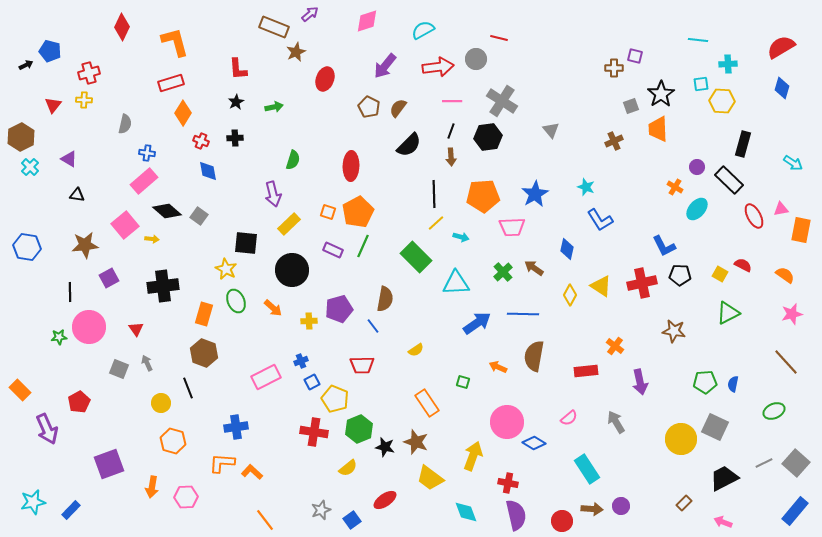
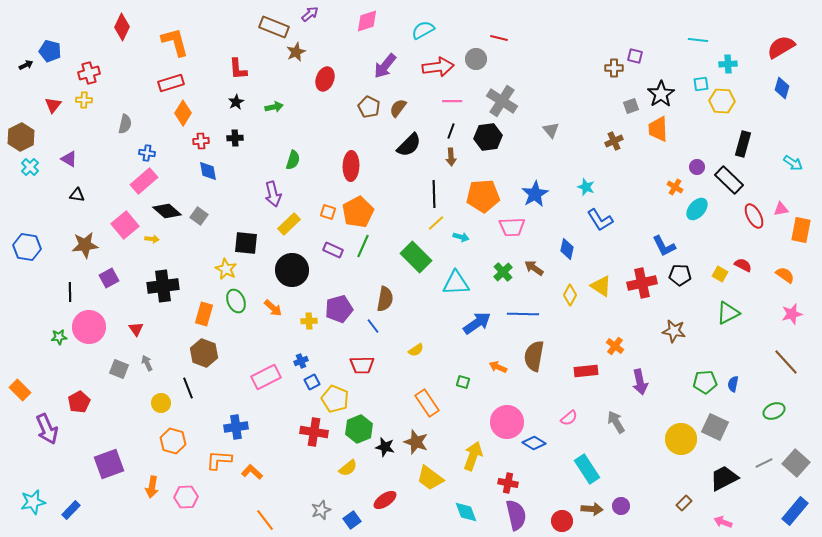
red cross at (201, 141): rotated 28 degrees counterclockwise
orange L-shape at (222, 463): moved 3 px left, 3 px up
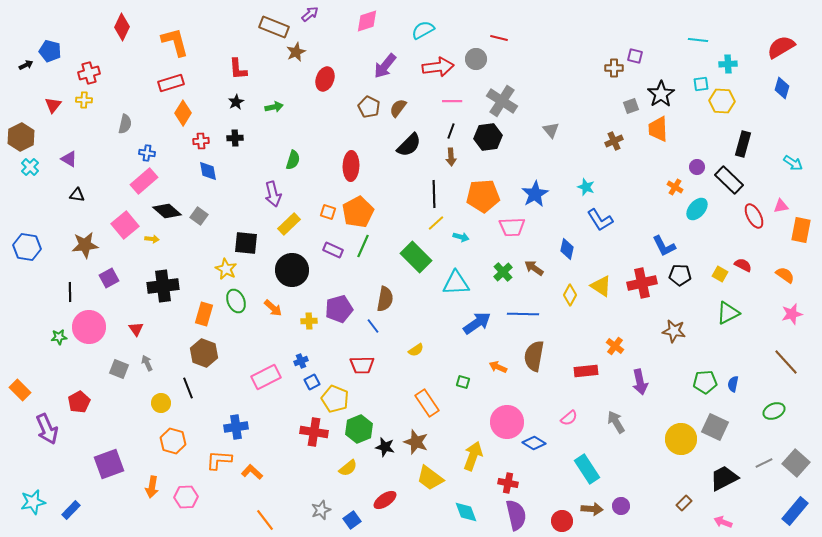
pink triangle at (781, 209): moved 3 px up
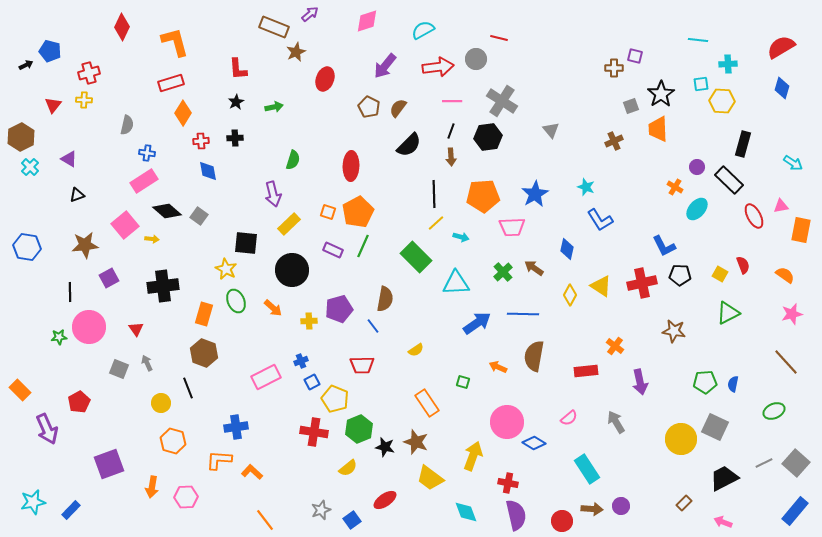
gray semicircle at (125, 124): moved 2 px right, 1 px down
pink rectangle at (144, 181): rotated 8 degrees clockwise
black triangle at (77, 195): rotated 28 degrees counterclockwise
red semicircle at (743, 265): rotated 42 degrees clockwise
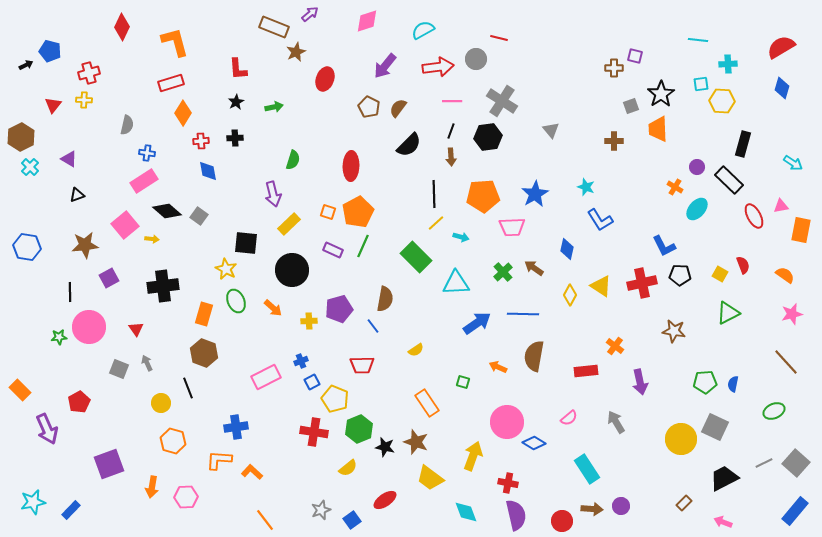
brown cross at (614, 141): rotated 24 degrees clockwise
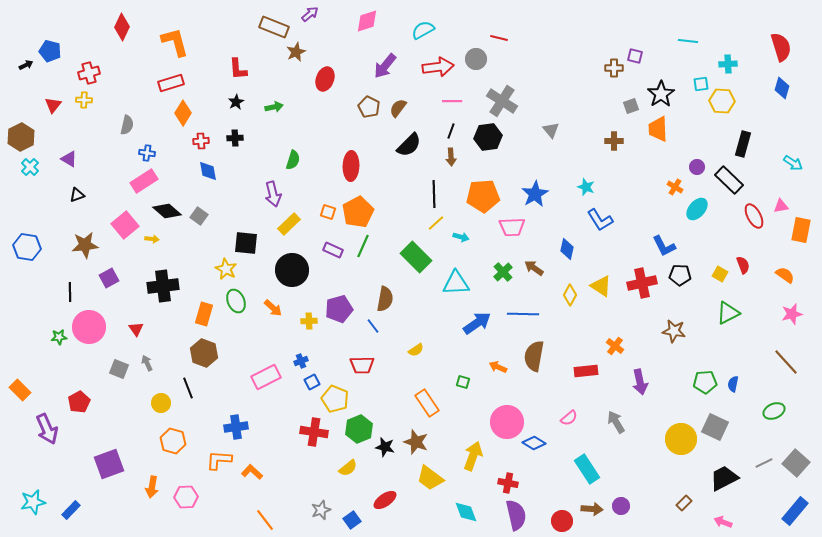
cyan line at (698, 40): moved 10 px left, 1 px down
red semicircle at (781, 47): rotated 104 degrees clockwise
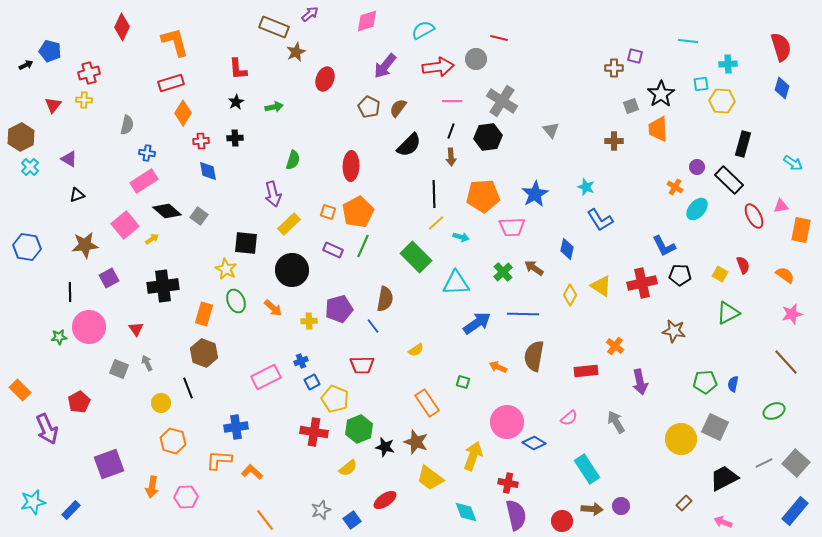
yellow arrow at (152, 239): rotated 40 degrees counterclockwise
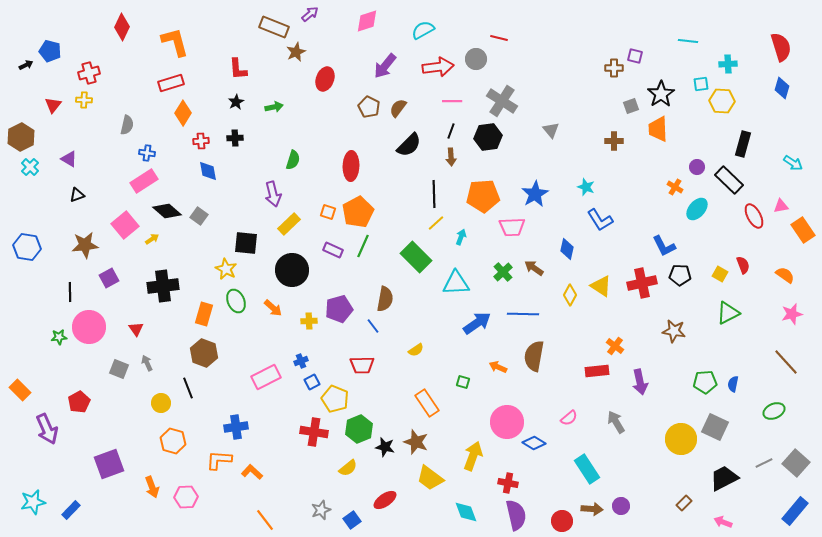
orange rectangle at (801, 230): moved 2 px right; rotated 45 degrees counterclockwise
cyan arrow at (461, 237): rotated 84 degrees counterclockwise
red rectangle at (586, 371): moved 11 px right
orange arrow at (152, 487): rotated 30 degrees counterclockwise
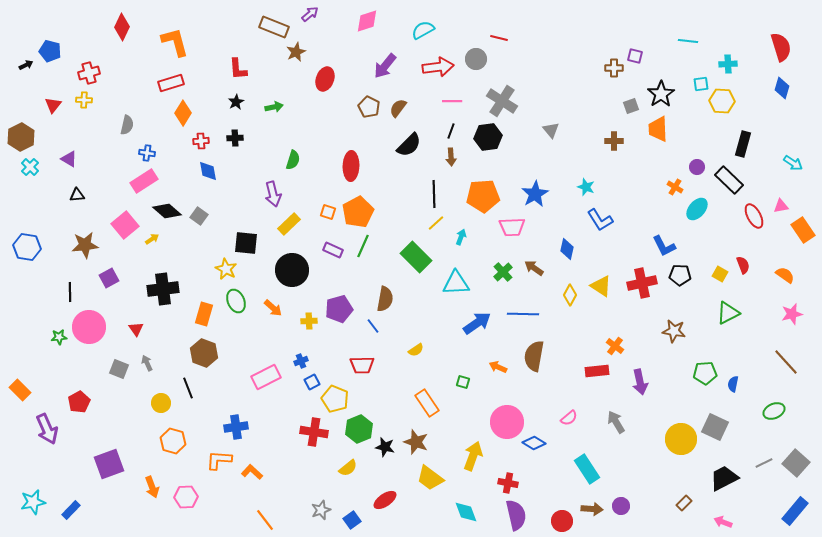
black triangle at (77, 195): rotated 14 degrees clockwise
black cross at (163, 286): moved 3 px down
green pentagon at (705, 382): moved 9 px up
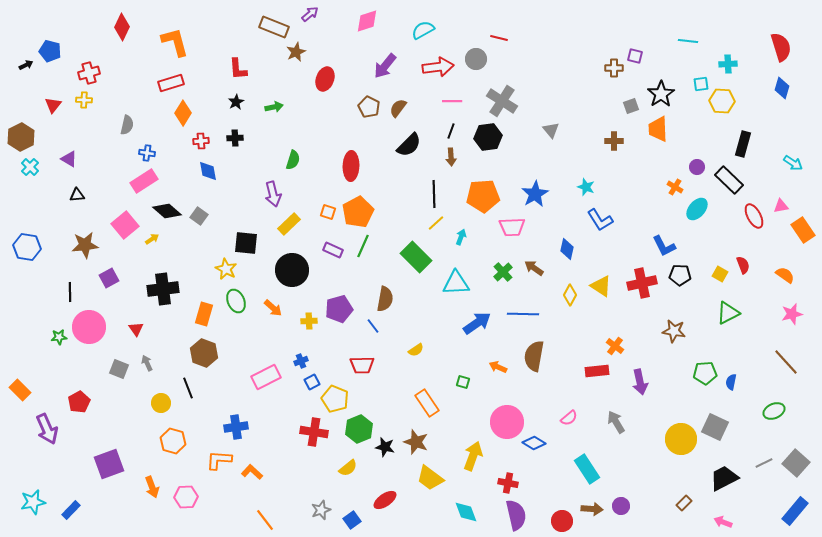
blue semicircle at (733, 384): moved 2 px left, 2 px up
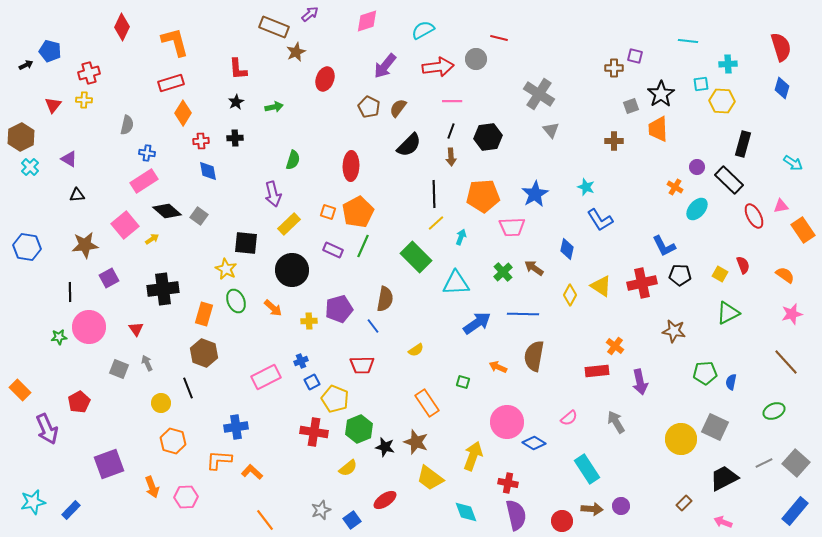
gray cross at (502, 101): moved 37 px right, 7 px up
